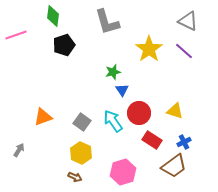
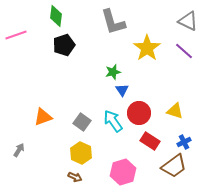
green diamond: moved 3 px right
gray L-shape: moved 6 px right
yellow star: moved 2 px left, 1 px up
red rectangle: moved 2 px left, 1 px down
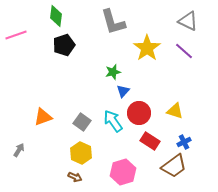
blue triangle: moved 1 px right, 1 px down; rotated 16 degrees clockwise
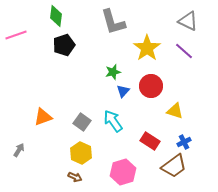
red circle: moved 12 px right, 27 px up
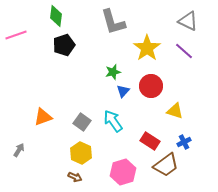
brown trapezoid: moved 8 px left, 1 px up
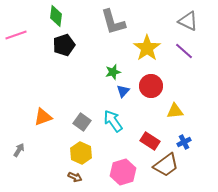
yellow triangle: rotated 24 degrees counterclockwise
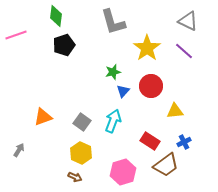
cyan arrow: rotated 55 degrees clockwise
